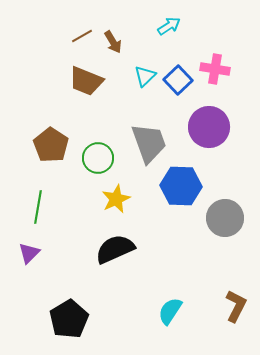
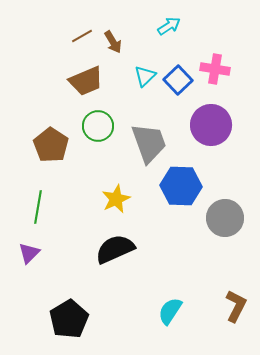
brown trapezoid: rotated 45 degrees counterclockwise
purple circle: moved 2 px right, 2 px up
green circle: moved 32 px up
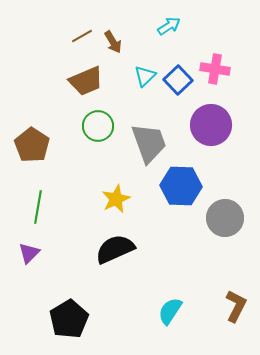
brown pentagon: moved 19 px left
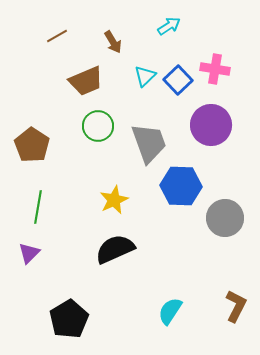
brown line: moved 25 px left
yellow star: moved 2 px left, 1 px down
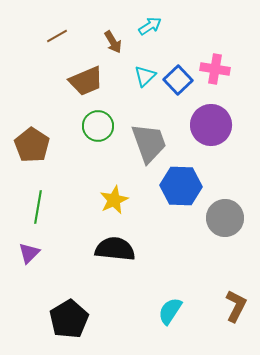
cyan arrow: moved 19 px left
black semicircle: rotated 30 degrees clockwise
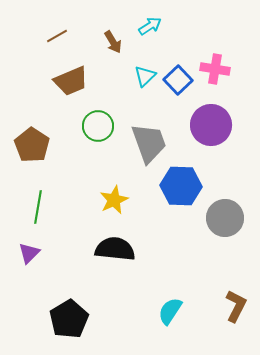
brown trapezoid: moved 15 px left
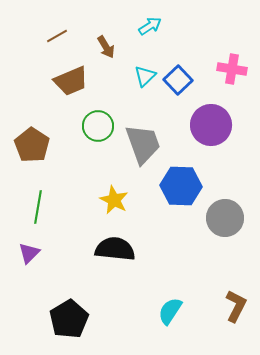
brown arrow: moved 7 px left, 5 px down
pink cross: moved 17 px right
gray trapezoid: moved 6 px left, 1 px down
yellow star: rotated 20 degrees counterclockwise
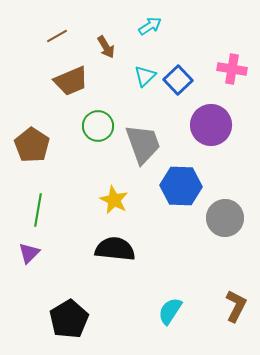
green line: moved 3 px down
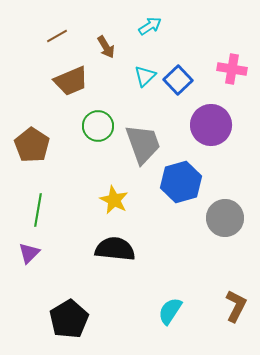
blue hexagon: moved 4 px up; rotated 18 degrees counterclockwise
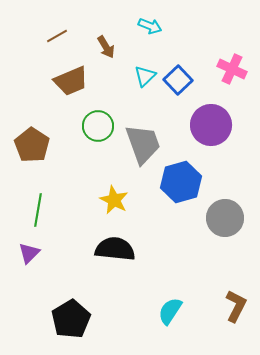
cyan arrow: rotated 55 degrees clockwise
pink cross: rotated 16 degrees clockwise
black pentagon: moved 2 px right
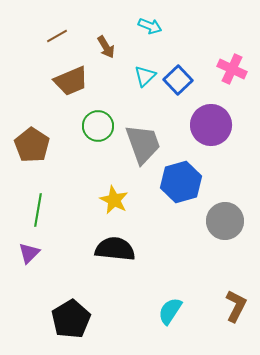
gray circle: moved 3 px down
